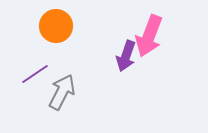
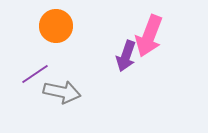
gray arrow: rotated 75 degrees clockwise
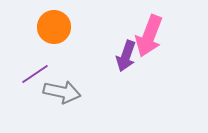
orange circle: moved 2 px left, 1 px down
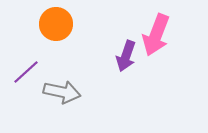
orange circle: moved 2 px right, 3 px up
pink arrow: moved 7 px right, 1 px up
purple line: moved 9 px left, 2 px up; rotated 8 degrees counterclockwise
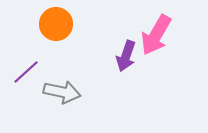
pink arrow: rotated 9 degrees clockwise
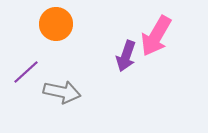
pink arrow: moved 1 px down
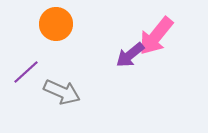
pink arrow: rotated 9 degrees clockwise
purple arrow: moved 4 px right, 1 px up; rotated 32 degrees clockwise
gray arrow: rotated 12 degrees clockwise
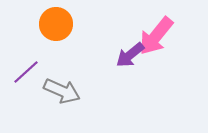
gray arrow: moved 1 px up
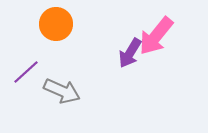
purple arrow: moved 2 px up; rotated 20 degrees counterclockwise
